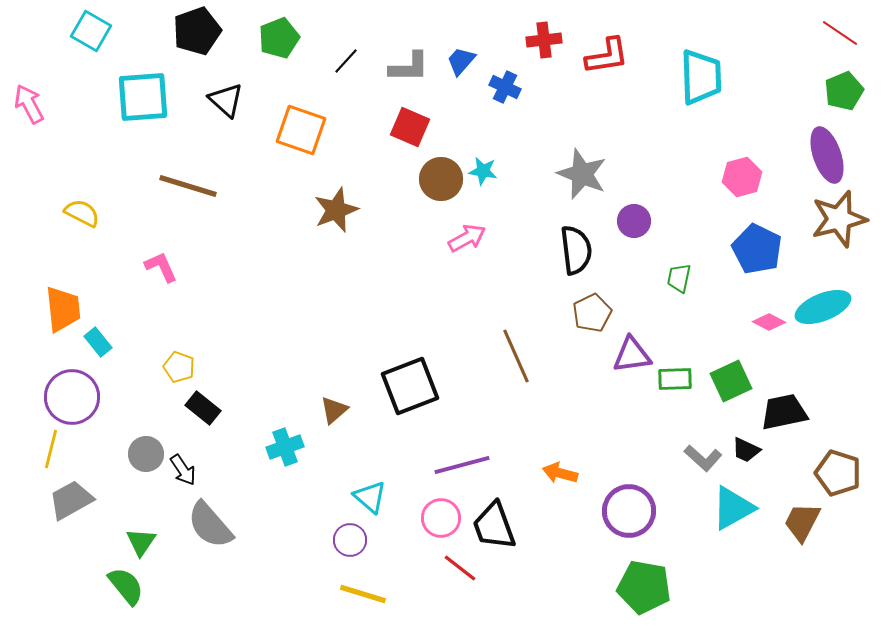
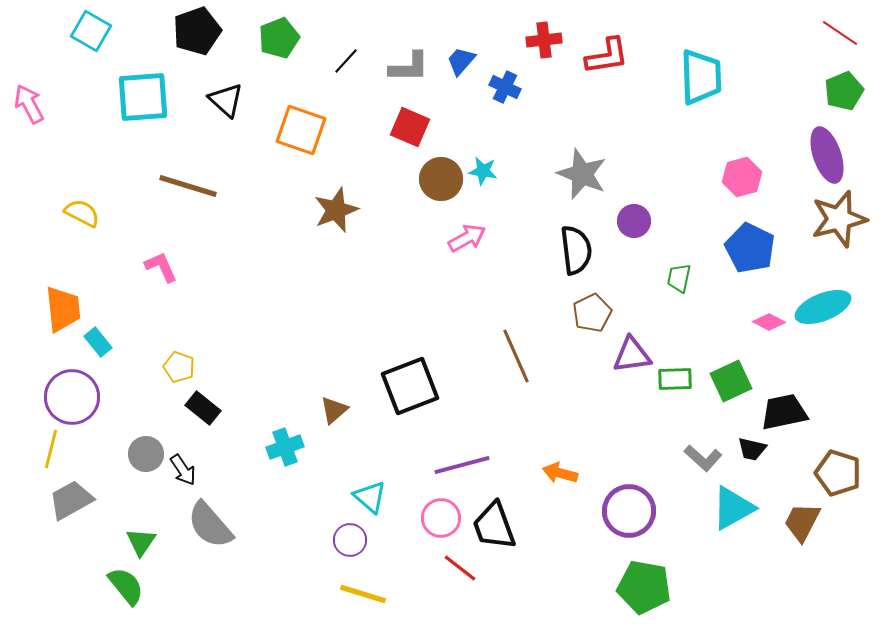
blue pentagon at (757, 249): moved 7 px left, 1 px up
black trapezoid at (746, 450): moved 6 px right, 1 px up; rotated 12 degrees counterclockwise
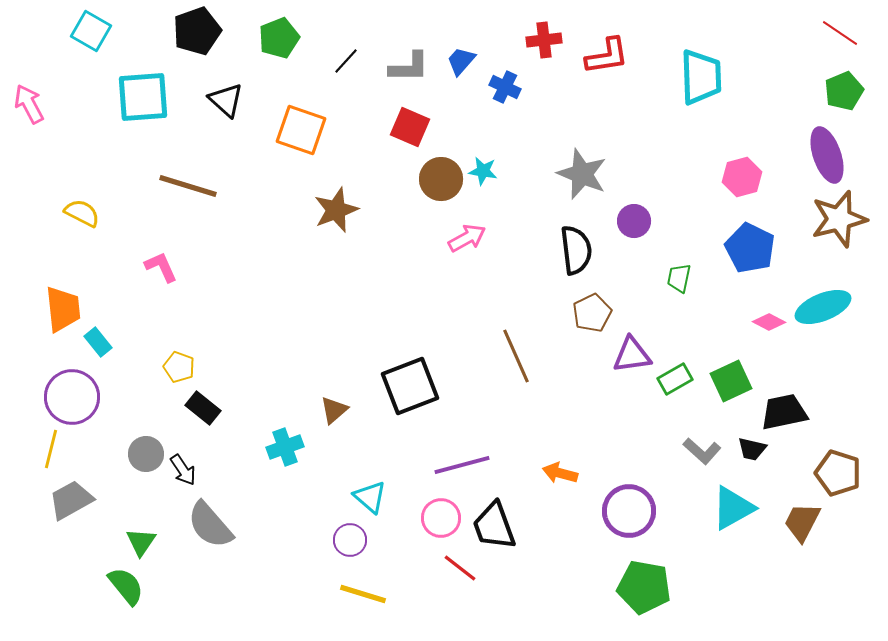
green rectangle at (675, 379): rotated 28 degrees counterclockwise
gray L-shape at (703, 458): moved 1 px left, 7 px up
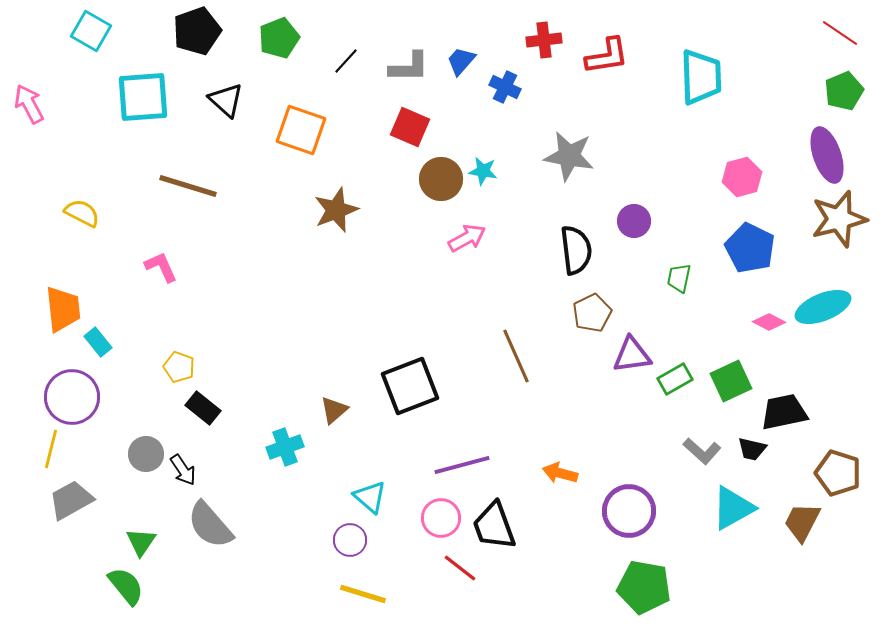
gray star at (582, 174): moved 13 px left, 18 px up; rotated 12 degrees counterclockwise
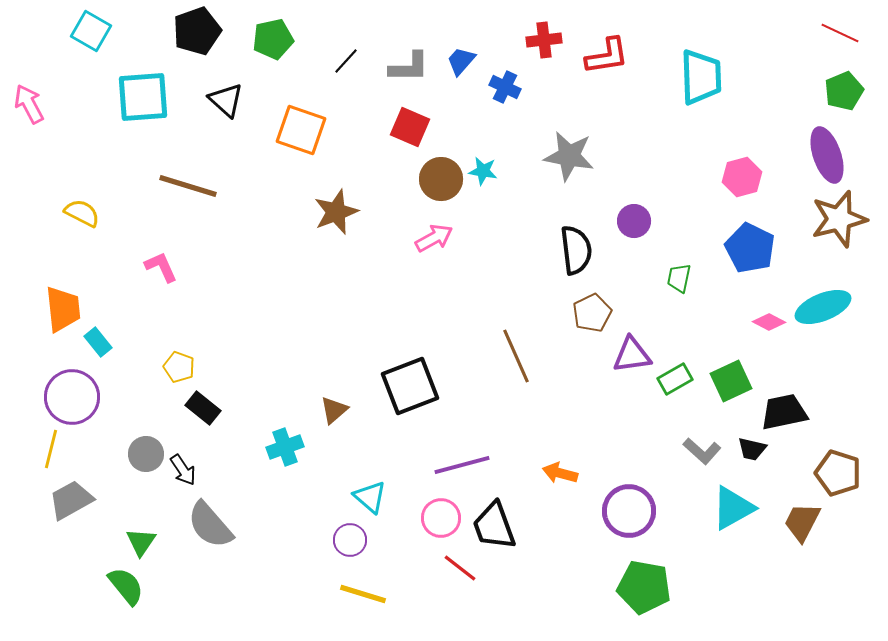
red line at (840, 33): rotated 9 degrees counterclockwise
green pentagon at (279, 38): moved 6 px left, 1 px down; rotated 9 degrees clockwise
brown star at (336, 210): moved 2 px down
pink arrow at (467, 238): moved 33 px left
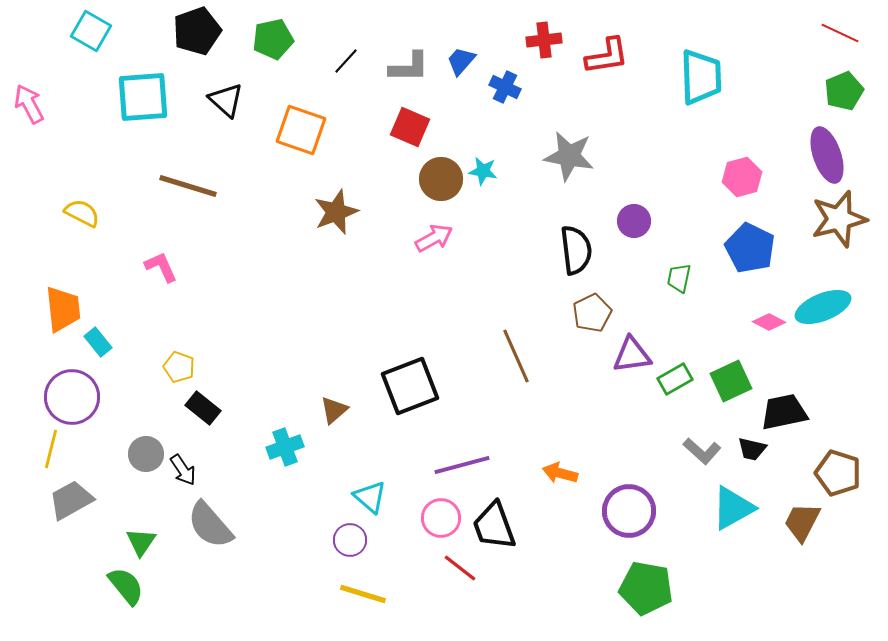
green pentagon at (644, 587): moved 2 px right, 1 px down
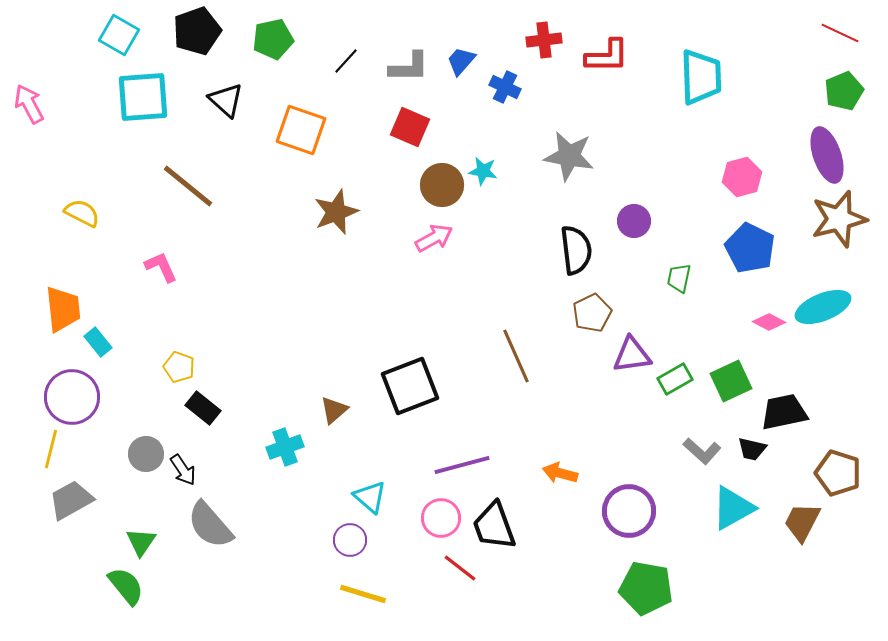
cyan square at (91, 31): moved 28 px right, 4 px down
red L-shape at (607, 56): rotated 9 degrees clockwise
brown circle at (441, 179): moved 1 px right, 6 px down
brown line at (188, 186): rotated 22 degrees clockwise
